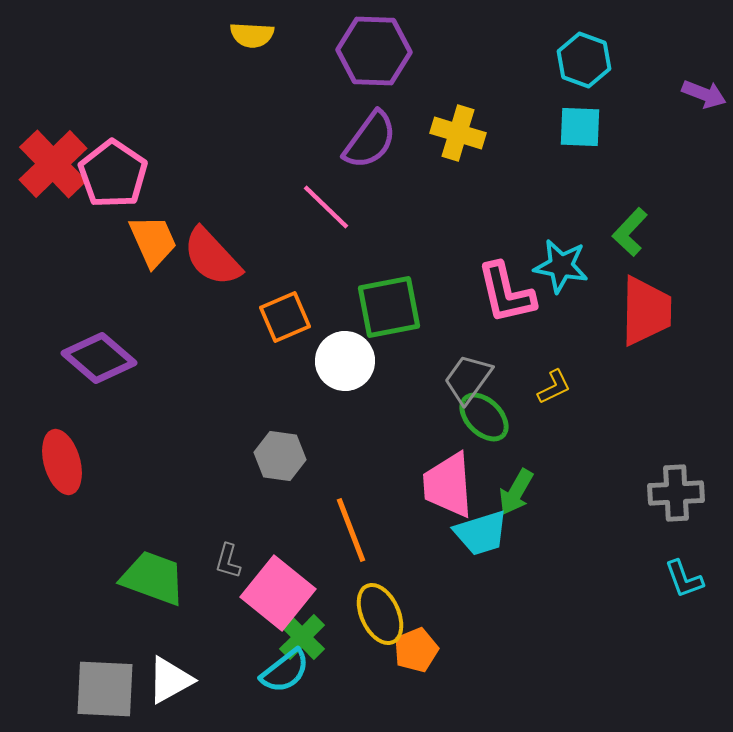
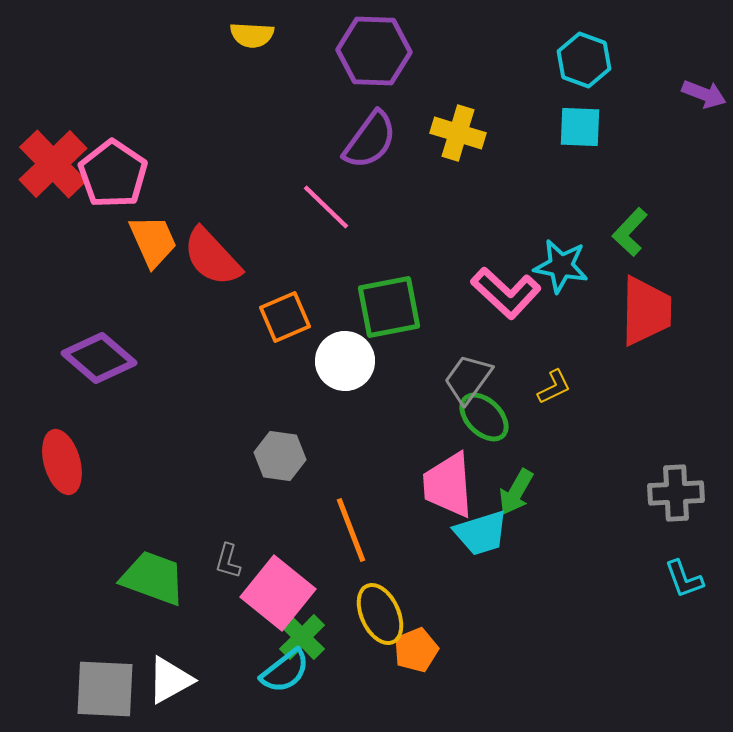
pink L-shape: rotated 34 degrees counterclockwise
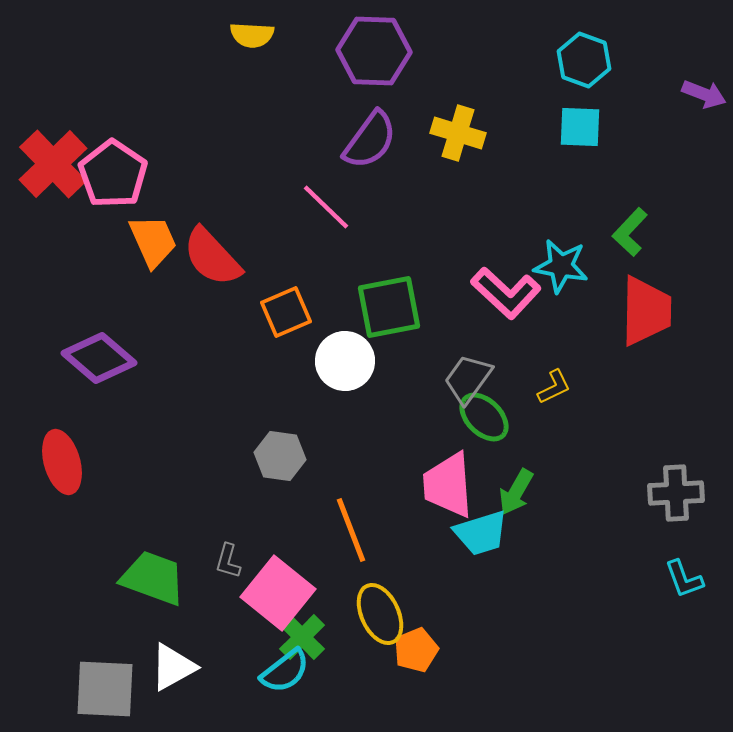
orange square: moved 1 px right, 5 px up
white triangle: moved 3 px right, 13 px up
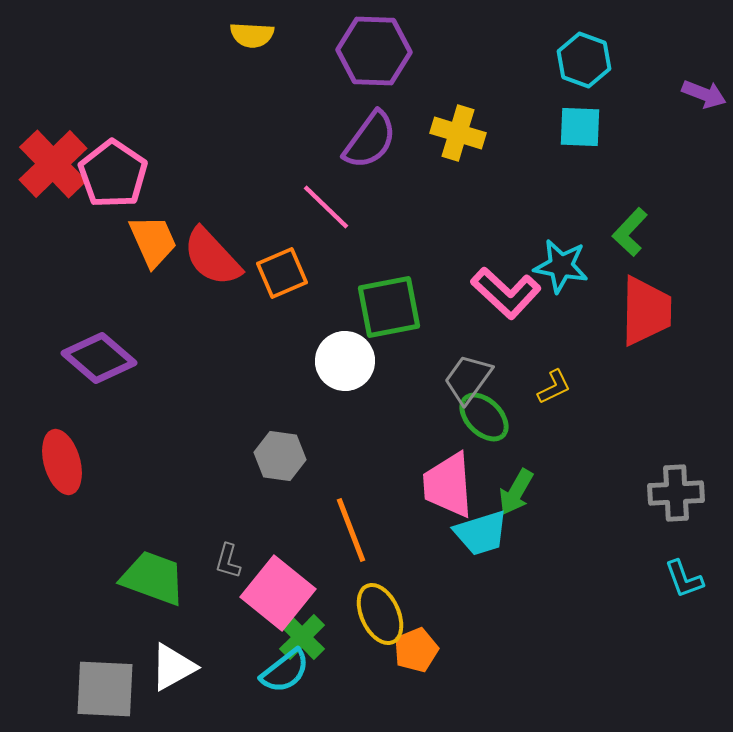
orange square: moved 4 px left, 39 px up
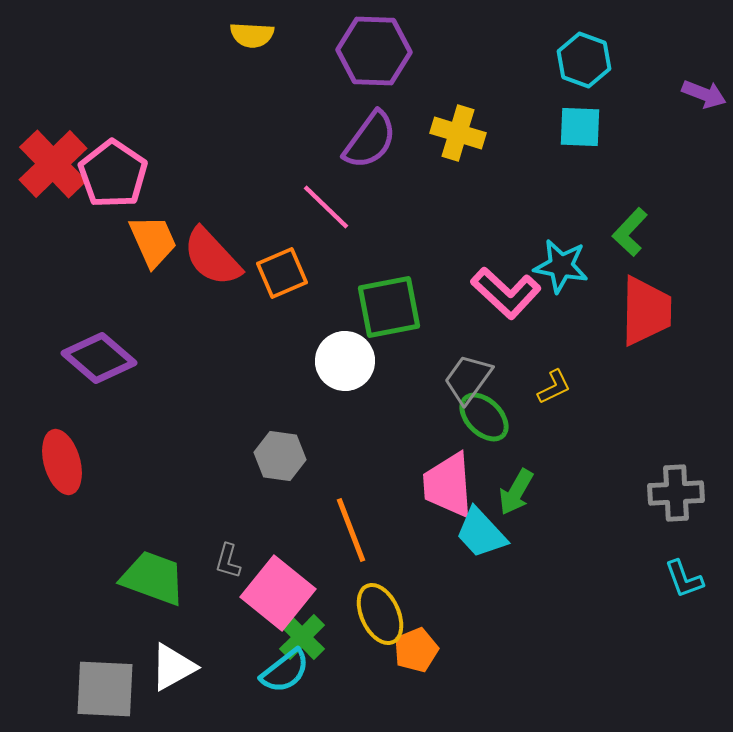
cyan trapezoid: rotated 64 degrees clockwise
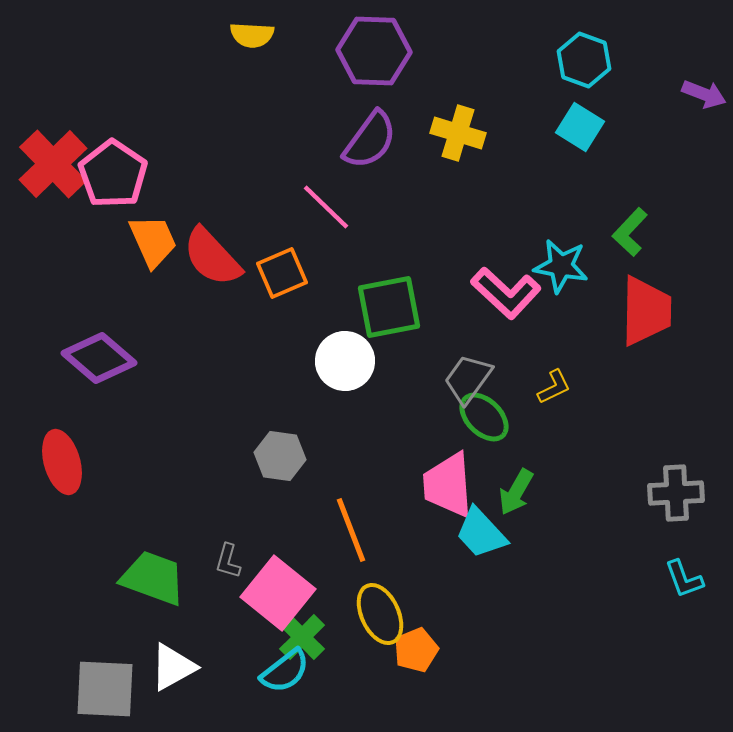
cyan square: rotated 30 degrees clockwise
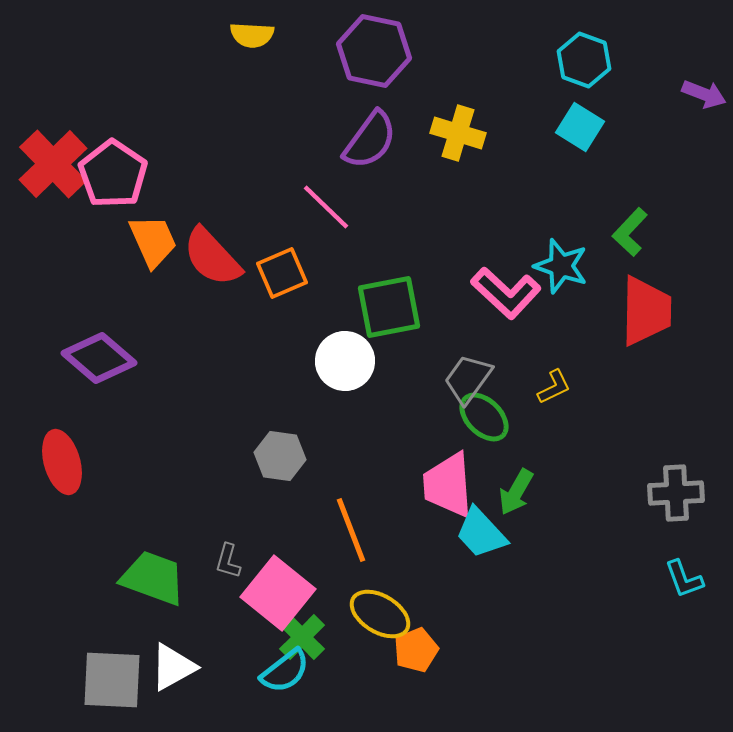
purple hexagon: rotated 10 degrees clockwise
cyan star: rotated 8 degrees clockwise
yellow ellipse: rotated 34 degrees counterclockwise
gray square: moved 7 px right, 9 px up
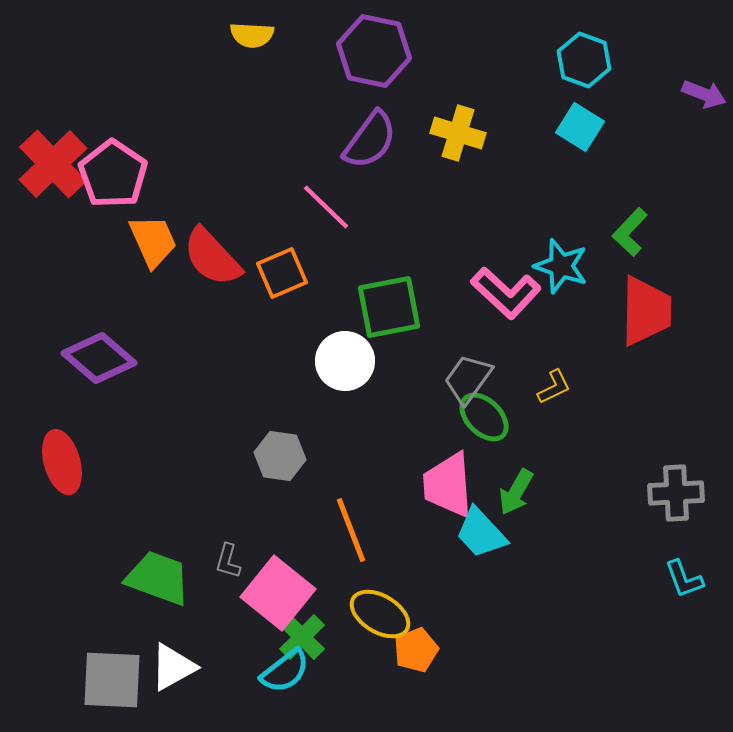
green trapezoid: moved 5 px right
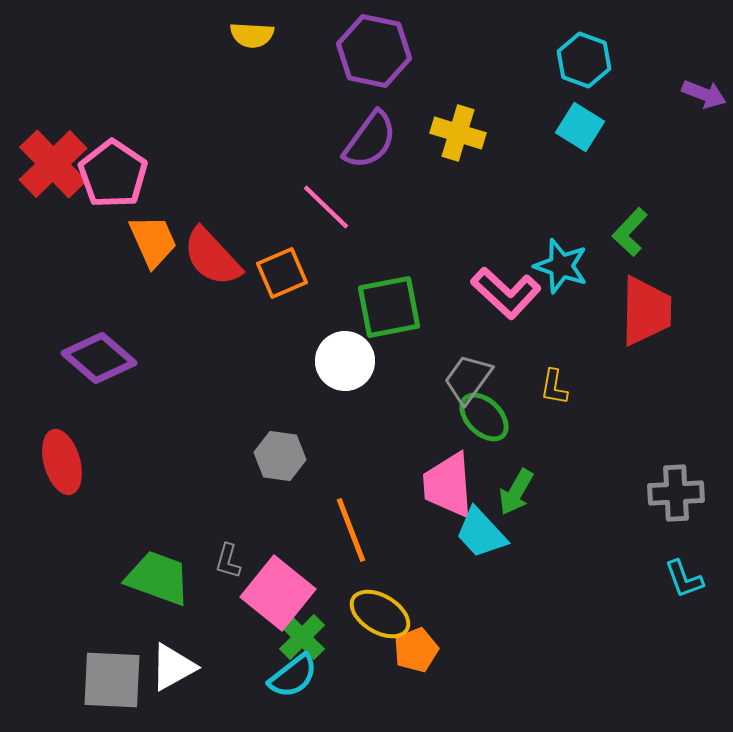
yellow L-shape: rotated 126 degrees clockwise
cyan semicircle: moved 8 px right, 5 px down
